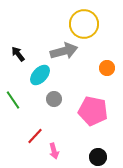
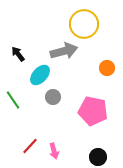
gray circle: moved 1 px left, 2 px up
red line: moved 5 px left, 10 px down
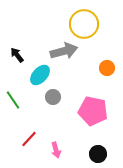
black arrow: moved 1 px left, 1 px down
red line: moved 1 px left, 7 px up
pink arrow: moved 2 px right, 1 px up
black circle: moved 3 px up
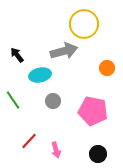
cyan ellipse: rotated 35 degrees clockwise
gray circle: moved 4 px down
red line: moved 2 px down
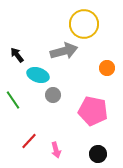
cyan ellipse: moved 2 px left; rotated 30 degrees clockwise
gray circle: moved 6 px up
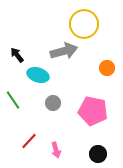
gray circle: moved 8 px down
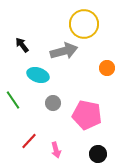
black arrow: moved 5 px right, 10 px up
pink pentagon: moved 6 px left, 4 px down
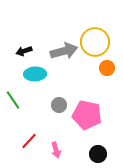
yellow circle: moved 11 px right, 18 px down
black arrow: moved 2 px right, 6 px down; rotated 70 degrees counterclockwise
cyan ellipse: moved 3 px left, 1 px up; rotated 20 degrees counterclockwise
gray circle: moved 6 px right, 2 px down
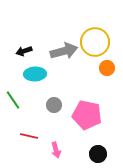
gray circle: moved 5 px left
red line: moved 5 px up; rotated 60 degrees clockwise
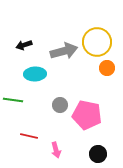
yellow circle: moved 2 px right
black arrow: moved 6 px up
green line: rotated 48 degrees counterclockwise
gray circle: moved 6 px right
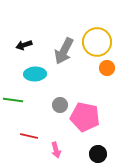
gray arrow: rotated 132 degrees clockwise
pink pentagon: moved 2 px left, 2 px down
